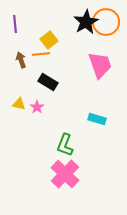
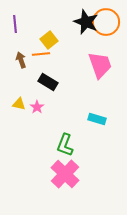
black star: rotated 20 degrees counterclockwise
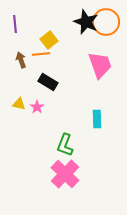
cyan rectangle: rotated 72 degrees clockwise
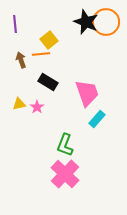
pink trapezoid: moved 13 px left, 28 px down
yellow triangle: rotated 24 degrees counterclockwise
cyan rectangle: rotated 42 degrees clockwise
